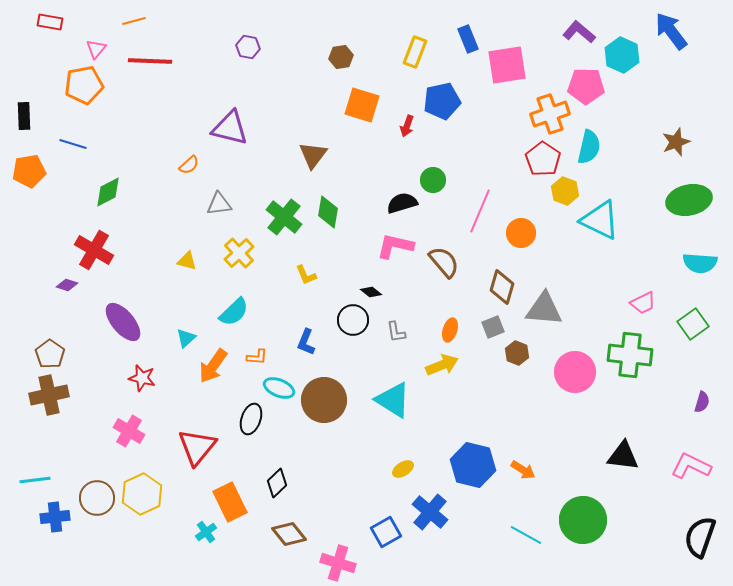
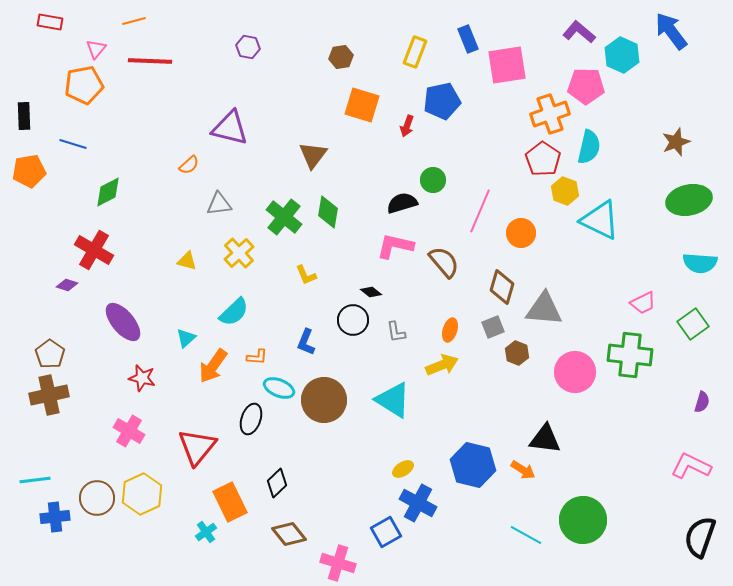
black triangle at (623, 456): moved 78 px left, 17 px up
blue cross at (430, 512): moved 12 px left, 9 px up; rotated 12 degrees counterclockwise
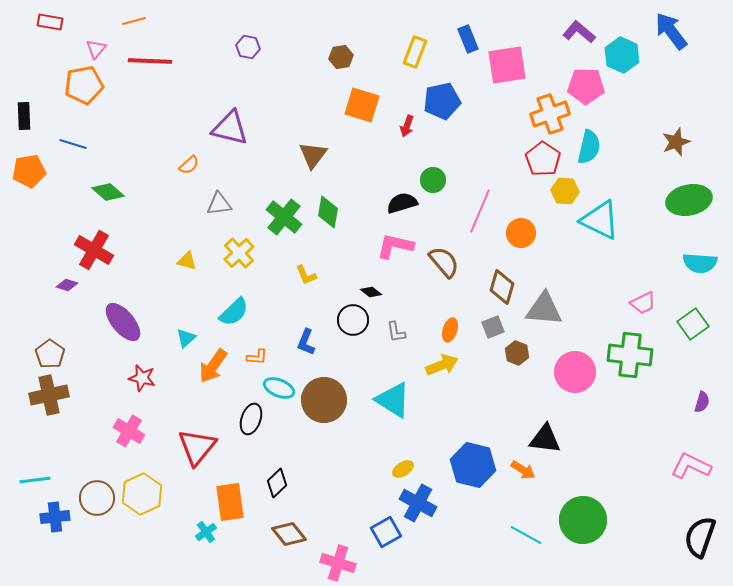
yellow hexagon at (565, 191): rotated 16 degrees counterclockwise
green diamond at (108, 192): rotated 68 degrees clockwise
orange rectangle at (230, 502): rotated 18 degrees clockwise
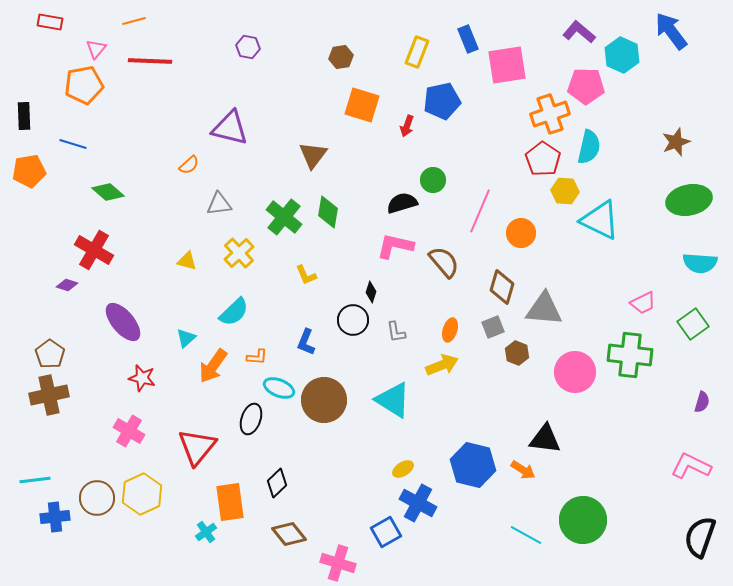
yellow rectangle at (415, 52): moved 2 px right
black diamond at (371, 292): rotated 70 degrees clockwise
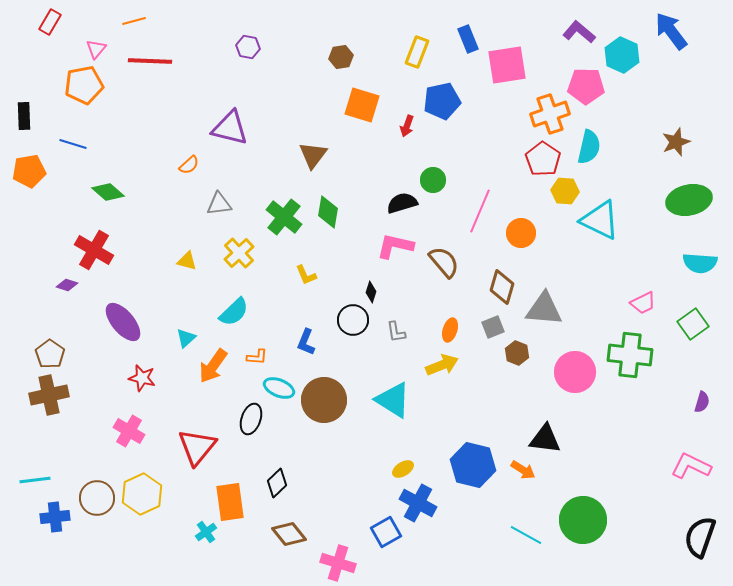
red rectangle at (50, 22): rotated 70 degrees counterclockwise
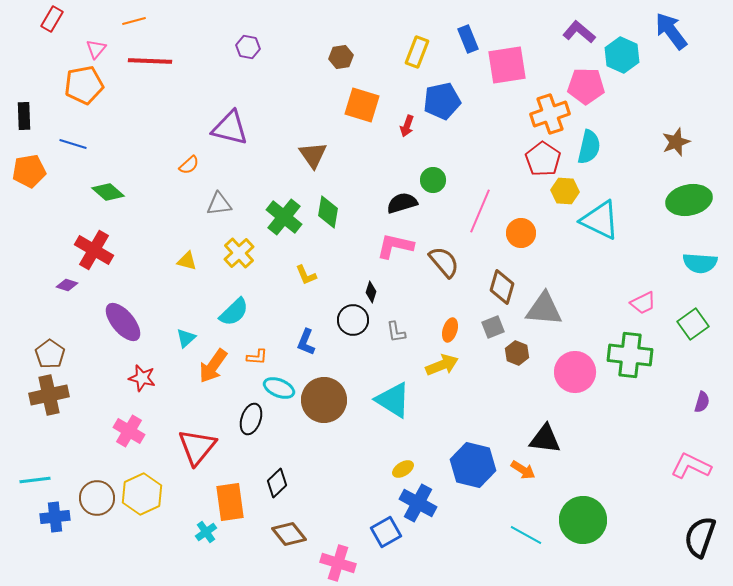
red rectangle at (50, 22): moved 2 px right, 3 px up
brown triangle at (313, 155): rotated 12 degrees counterclockwise
